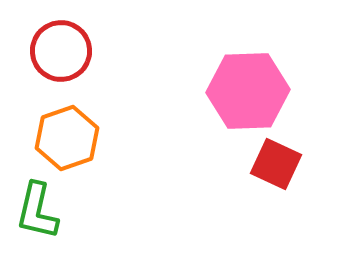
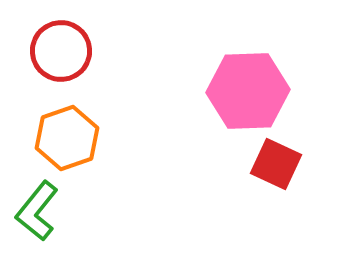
green L-shape: rotated 26 degrees clockwise
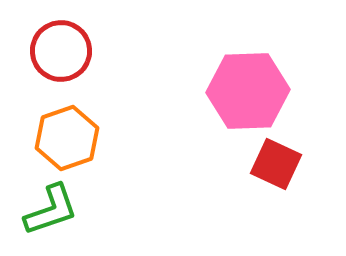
green L-shape: moved 14 px right, 1 px up; rotated 148 degrees counterclockwise
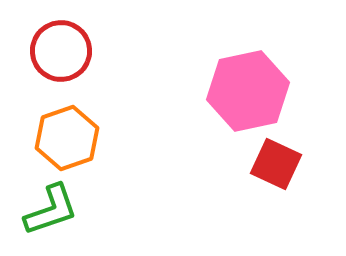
pink hexagon: rotated 10 degrees counterclockwise
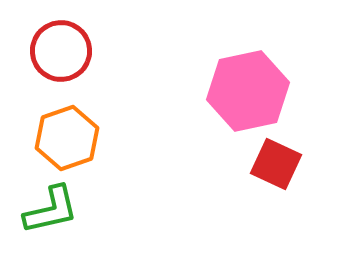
green L-shape: rotated 6 degrees clockwise
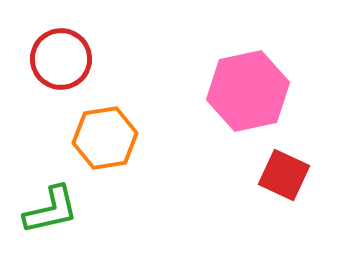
red circle: moved 8 px down
orange hexagon: moved 38 px right; rotated 10 degrees clockwise
red square: moved 8 px right, 11 px down
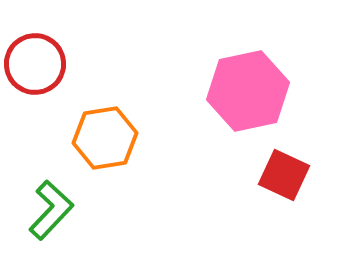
red circle: moved 26 px left, 5 px down
green L-shape: rotated 34 degrees counterclockwise
